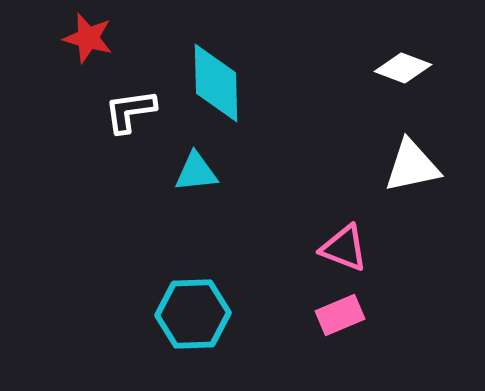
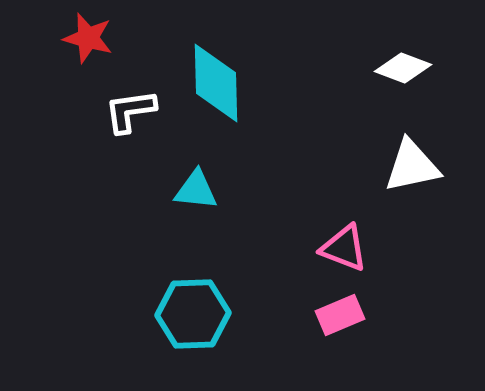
cyan triangle: moved 18 px down; rotated 12 degrees clockwise
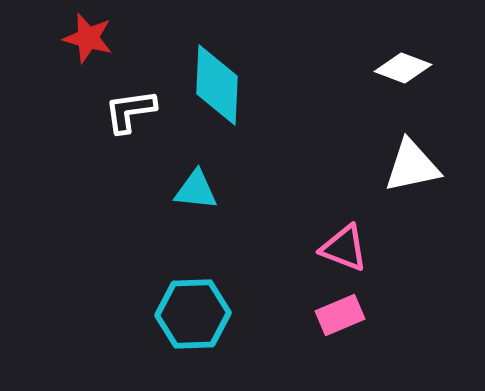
cyan diamond: moved 1 px right, 2 px down; rotated 4 degrees clockwise
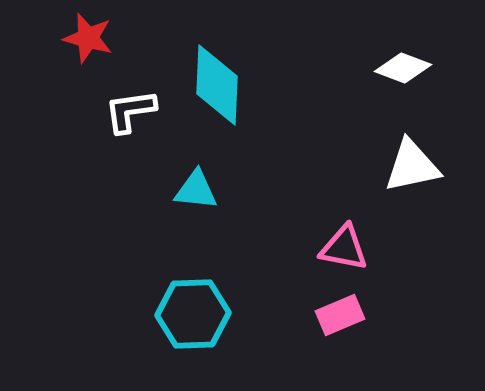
pink triangle: rotated 10 degrees counterclockwise
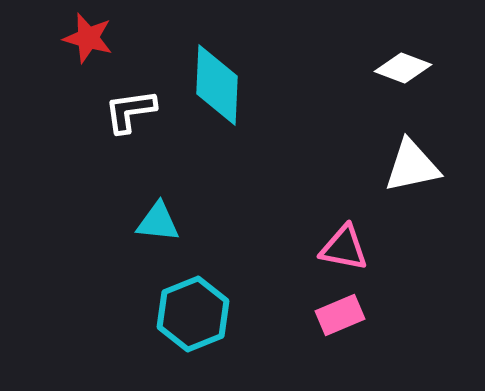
cyan triangle: moved 38 px left, 32 px down
cyan hexagon: rotated 20 degrees counterclockwise
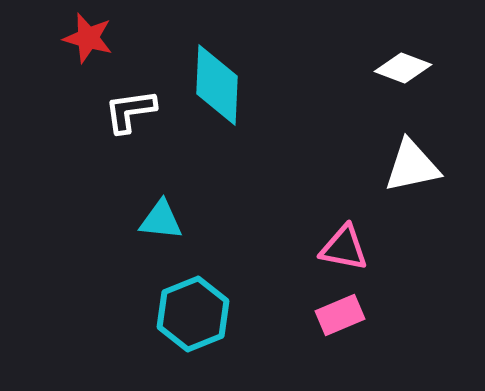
cyan triangle: moved 3 px right, 2 px up
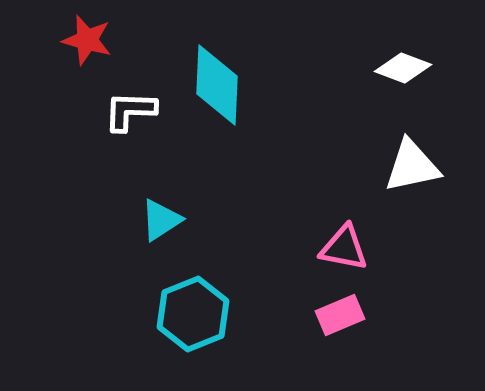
red star: moved 1 px left, 2 px down
white L-shape: rotated 10 degrees clockwise
cyan triangle: rotated 39 degrees counterclockwise
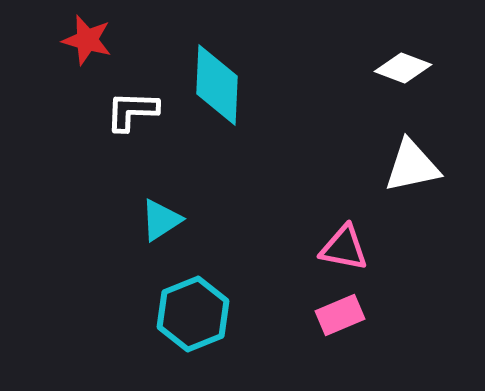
white L-shape: moved 2 px right
